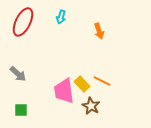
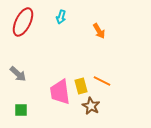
orange arrow: rotated 14 degrees counterclockwise
yellow rectangle: moved 1 px left, 2 px down; rotated 28 degrees clockwise
pink trapezoid: moved 4 px left, 1 px down
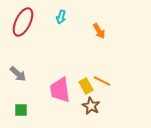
yellow rectangle: moved 5 px right; rotated 14 degrees counterclockwise
pink trapezoid: moved 2 px up
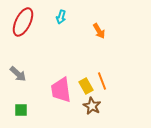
orange line: rotated 42 degrees clockwise
pink trapezoid: moved 1 px right
brown star: moved 1 px right
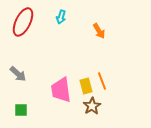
yellow rectangle: rotated 14 degrees clockwise
brown star: rotated 12 degrees clockwise
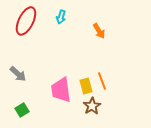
red ellipse: moved 3 px right, 1 px up
green square: moved 1 px right; rotated 32 degrees counterclockwise
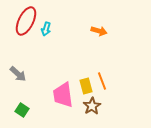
cyan arrow: moved 15 px left, 12 px down
orange arrow: rotated 42 degrees counterclockwise
pink trapezoid: moved 2 px right, 5 px down
green square: rotated 24 degrees counterclockwise
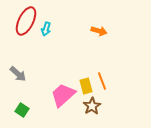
pink trapezoid: rotated 56 degrees clockwise
